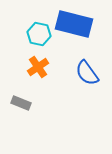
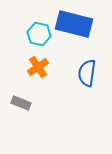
blue semicircle: rotated 44 degrees clockwise
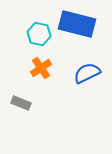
blue rectangle: moved 3 px right
orange cross: moved 3 px right, 1 px down
blue semicircle: rotated 56 degrees clockwise
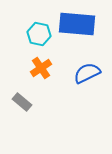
blue rectangle: rotated 9 degrees counterclockwise
gray rectangle: moved 1 px right, 1 px up; rotated 18 degrees clockwise
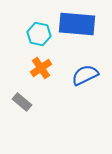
blue semicircle: moved 2 px left, 2 px down
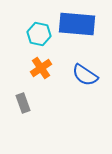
blue semicircle: rotated 120 degrees counterclockwise
gray rectangle: moved 1 px right, 1 px down; rotated 30 degrees clockwise
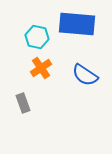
cyan hexagon: moved 2 px left, 3 px down
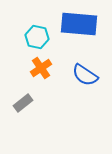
blue rectangle: moved 2 px right
gray rectangle: rotated 72 degrees clockwise
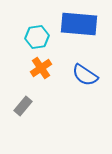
cyan hexagon: rotated 20 degrees counterclockwise
gray rectangle: moved 3 px down; rotated 12 degrees counterclockwise
